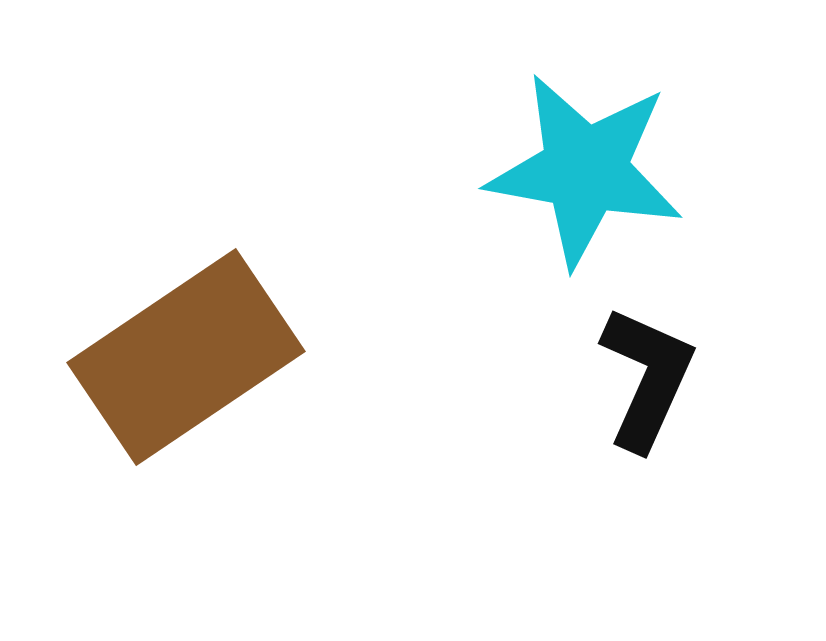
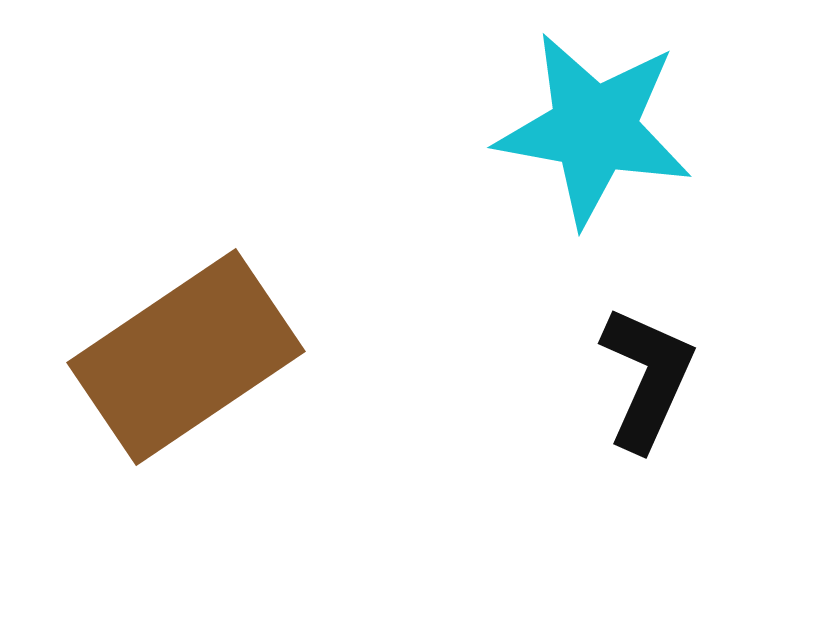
cyan star: moved 9 px right, 41 px up
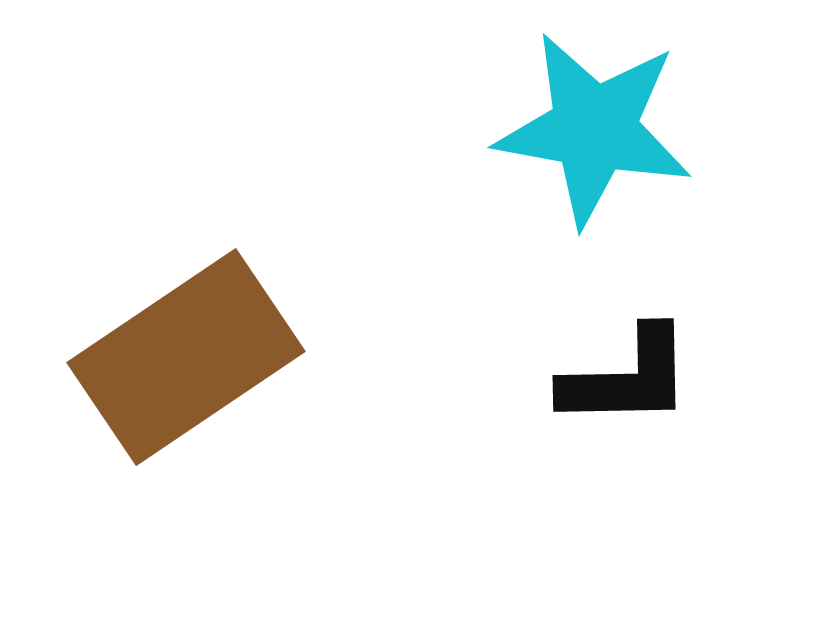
black L-shape: moved 20 px left; rotated 65 degrees clockwise
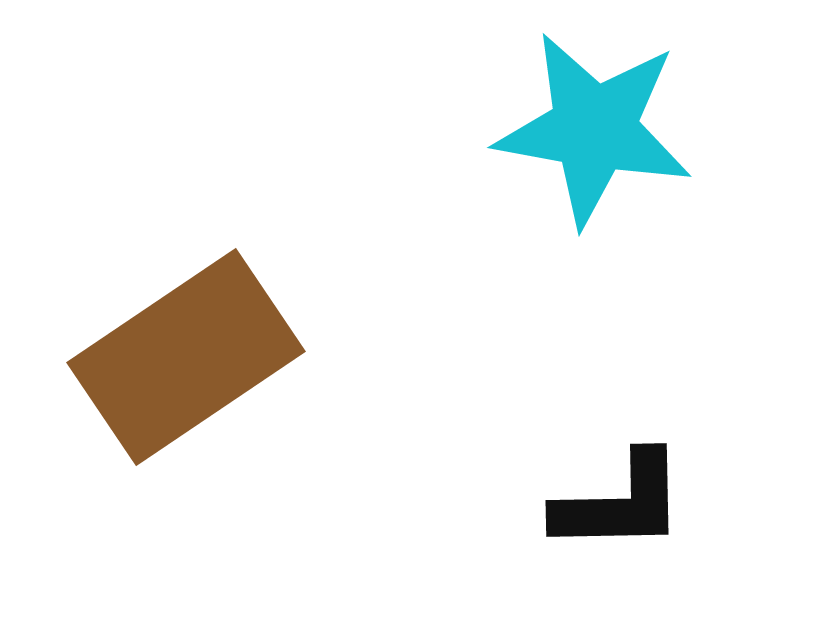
black L-shape: moved 7 px left, 125 px down
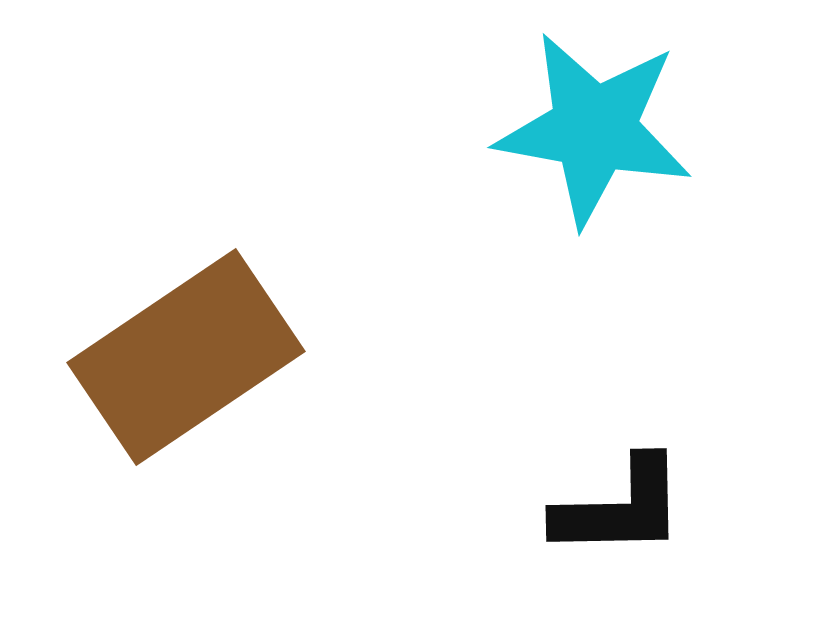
black L-shape: moved 5 px down
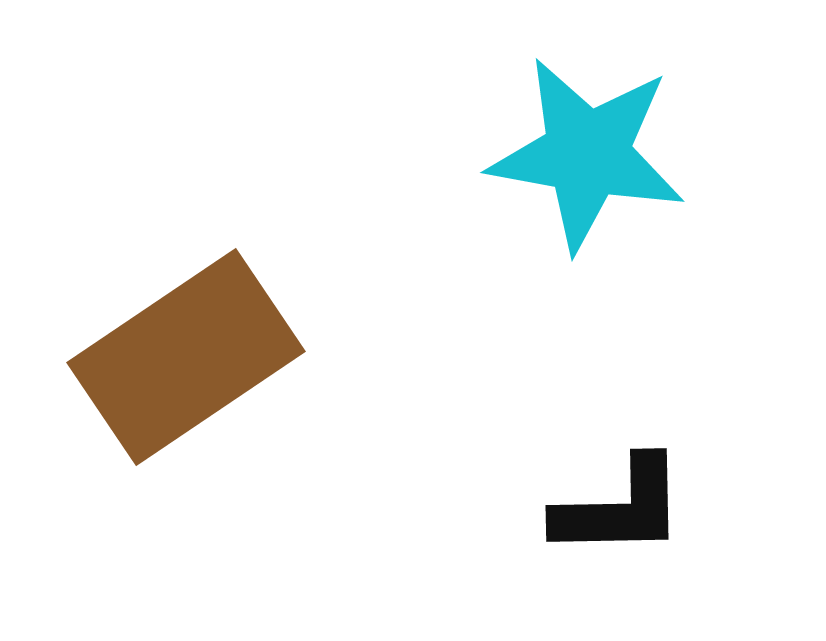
cyan star: moved 7 px left, 25 px down
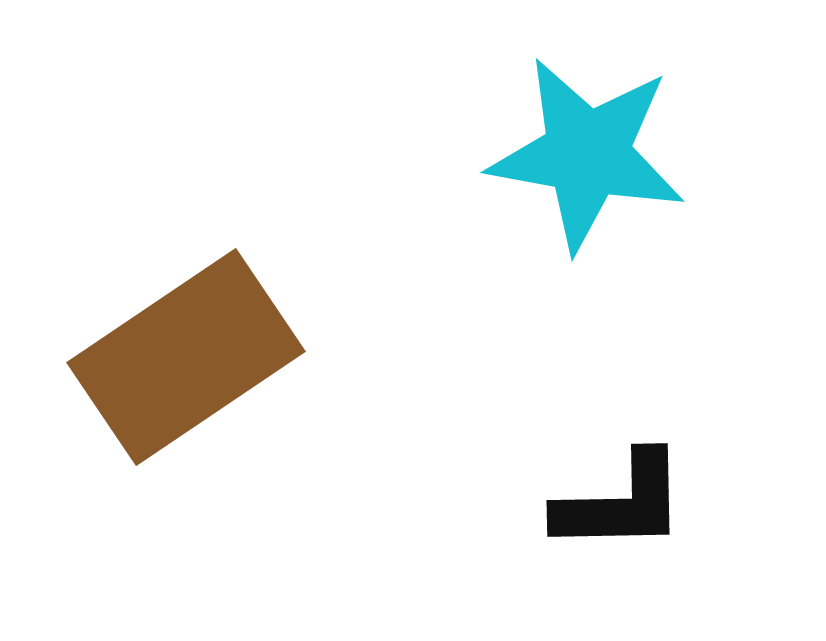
black L-shape: moved 1 px right, 5 px up
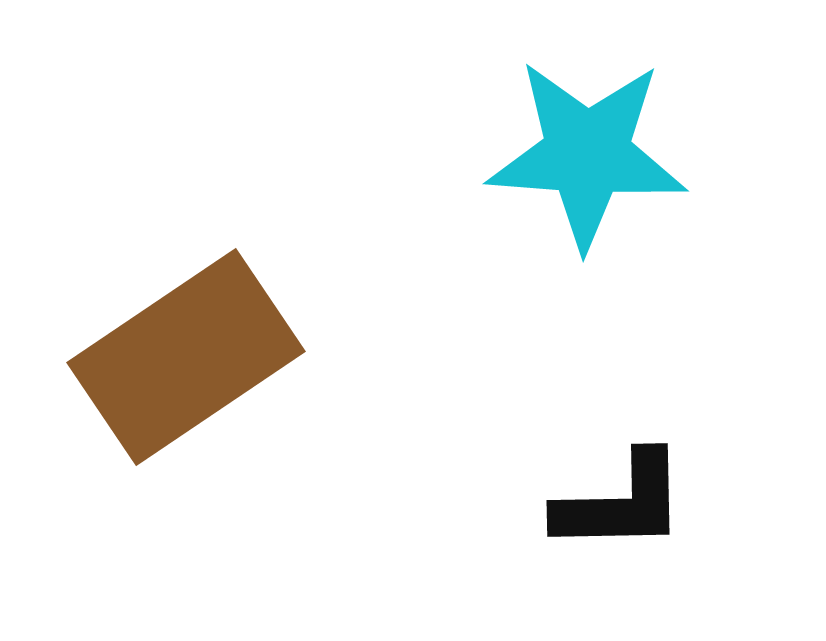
cyan star: rotated 6 degrees counterclockwise
